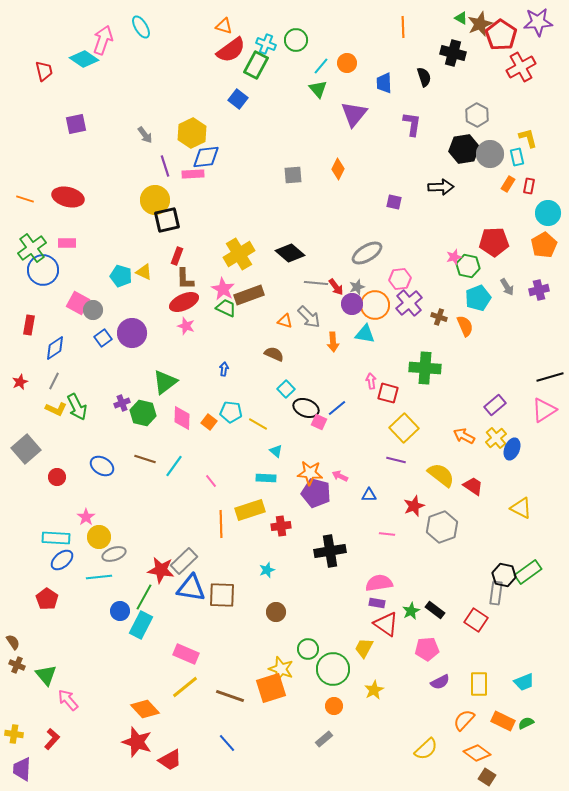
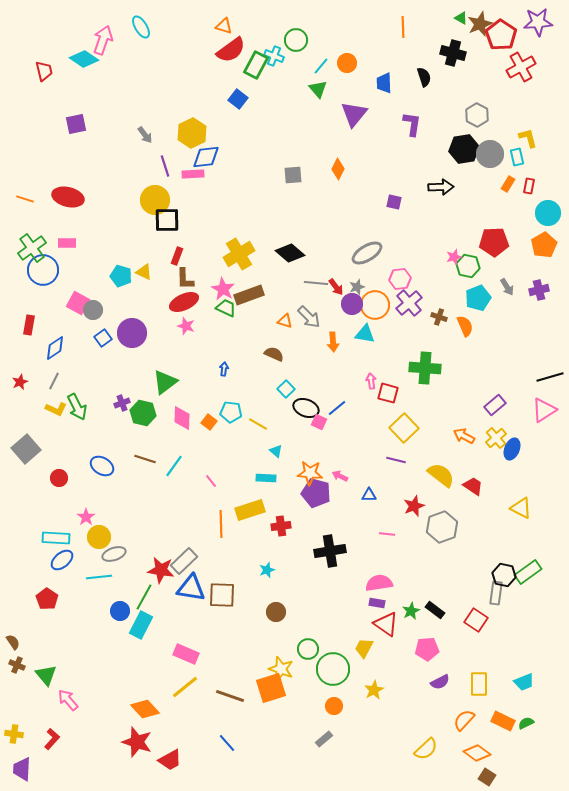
cyan cross at (266, 44): moved 8 px right, 12 px down
black square at (167, 220): rotated 12 degrees clockwise
red circle at (57, 477): moved 2 px right, 1 px down
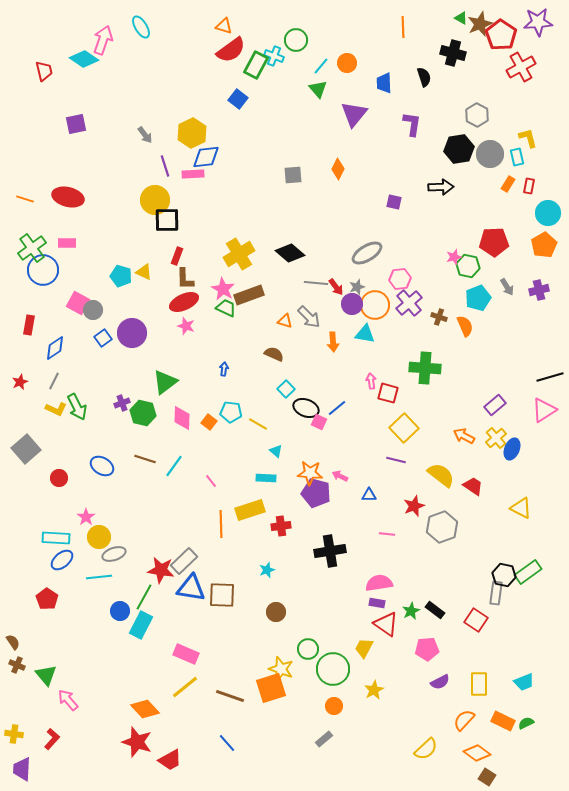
black hexagon at (464, 149): moved 5 px left
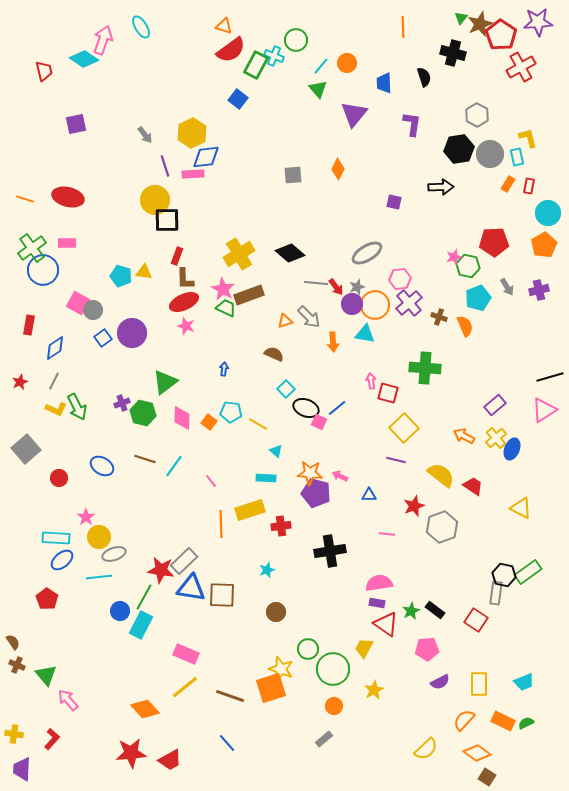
green triangle at (461, 18): rotated 40 degrees clockwise
yellow triangle at (144, 272): rotated 18 degrees counterclockwise
orange triangle at (285, 321): rotated 35 degrees counterclockwise
red star at (137, 742): moved 6 px left, 11 px down; rotated 24 degrees counterclockwise
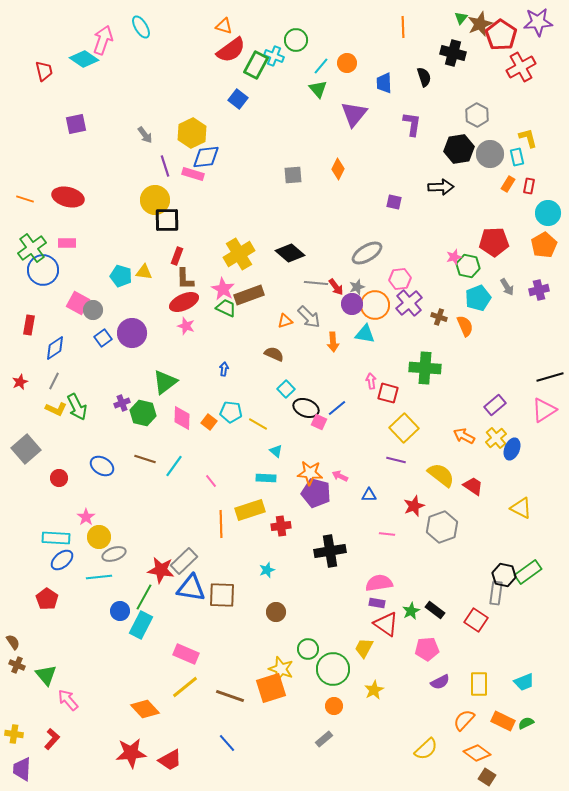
pink rectangle at (193, 174): rotated 20 degrees clockwise
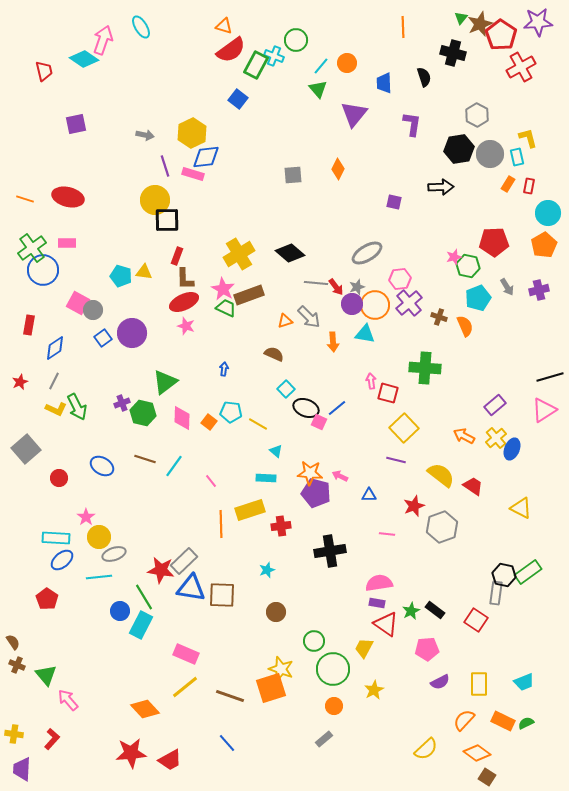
gray arrow at (145, 135): rotated 42 degrees counterclockwise
green line at (144, 597): rotated 60 degrees counterclockwise
green circle at (308, 649): moved 6 px right, 8 px up
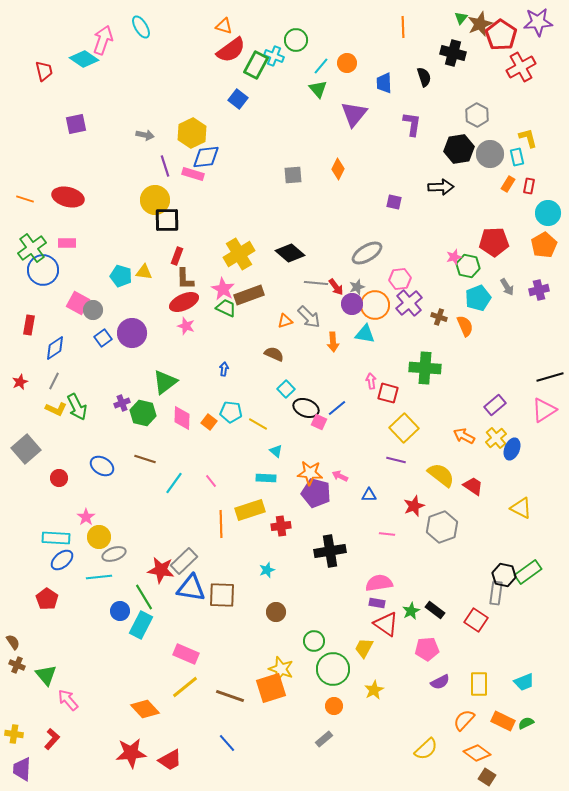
cyan line at (174, 466): moved 17 px down
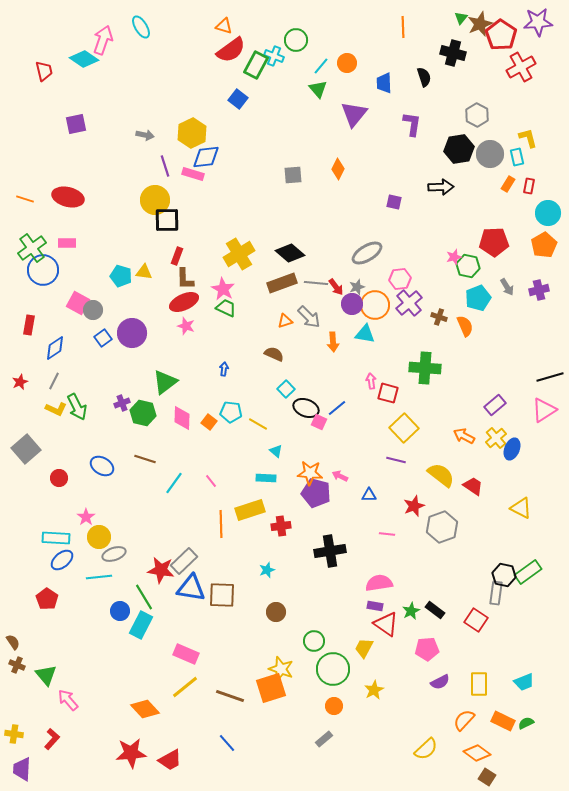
brown rectangle at (249, 295): moved 33 px right, 12 px up
purple rectangle at (377, 603): moved 2 px left, 3 px down
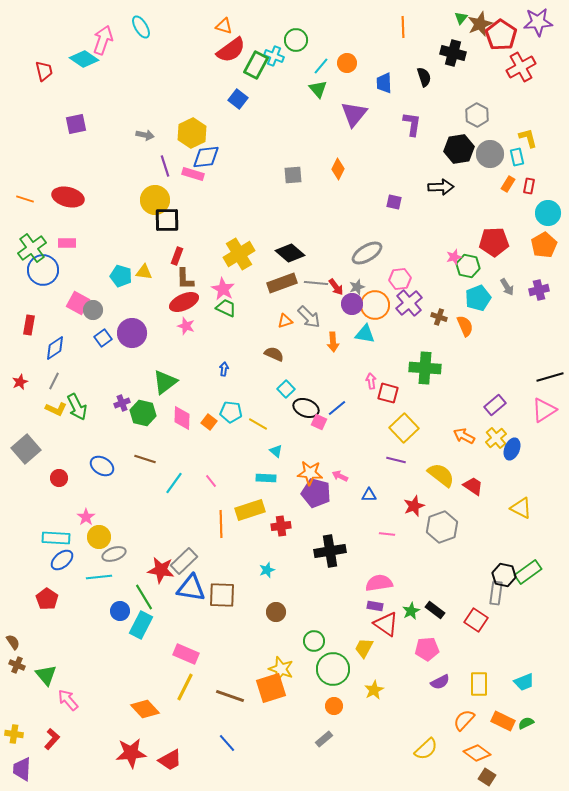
yellow line at (185, 687): rotated 24 degrees counterclockwise
